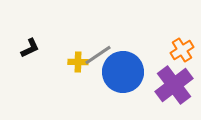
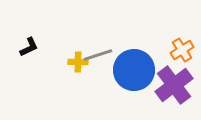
black L-shape: moved 1 px left, 1 px up
gray line: rotated 16 degrees clockwise
blue circle: moved 11 px right, 2 px up
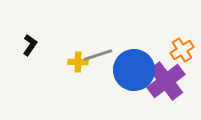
black L-shape: moved 1 px right, 2 px up; rotated 30 degrees counterclockwise
purple cross: moved 8 px left, 4 px up
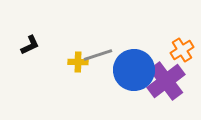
black L-shape: rotated 30 degrees clockwise
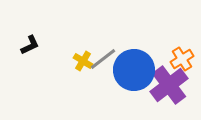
orange cross: moved 9 px down
gray line: moved 5 px right, 4 px down; rotated 20 degrees counterclockwise
yellow cross: moved 5 px right, 1 px up; rotated 30 degrees clockwise
purple cross: moved 3 px right, 4 px down
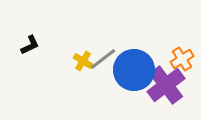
purple cross: moved 3 px left
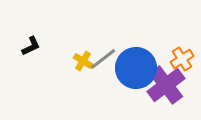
black L-shape: moved 1 px right, 1 px down
blue circle: moved 2 px right, 2 px up
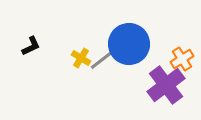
yellow cross: moved 2 px left, 3 px up
blue circle: moved 7 px left, 24 px up
